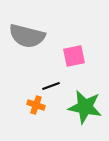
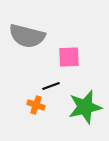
pink square: moved 5 px left, 1 px down; rotated 10 degrees clockwise
green star: rotated 24 degrees counterclockwise
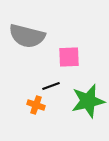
green star: moved 3 px right, 6 px up
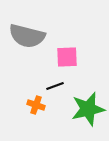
pink square: moved 2 px left
black line: moved 4 px right
green star: moved 8 px down
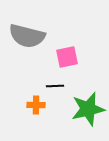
pink square: rotated 10 degrees counterclockwise
black line: rotated 18 degrees clockwise
orange cross: rotated 18 degrees counterclockwise
